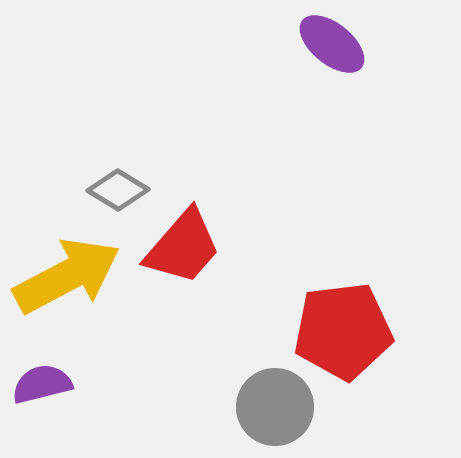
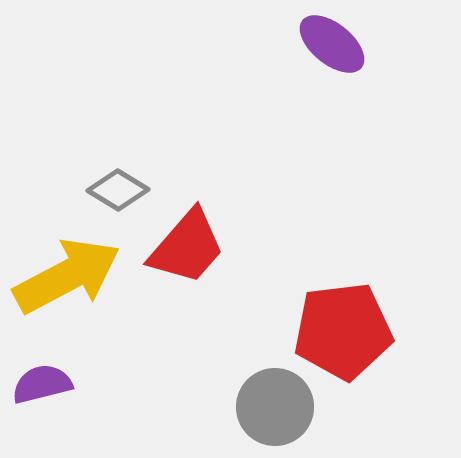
red trapezoid: moved 4 px right
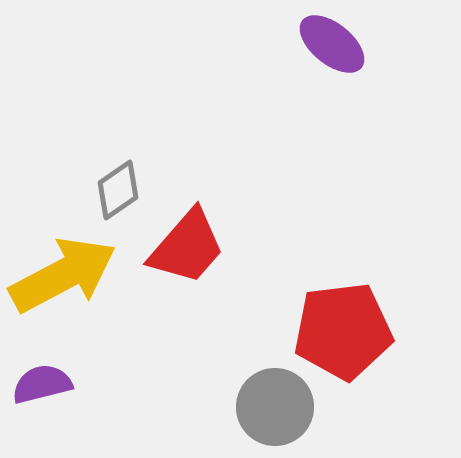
gray diamond: rotated 66 degrees counterclockwise
yellow arrow: moved 4 px left, 1 px up
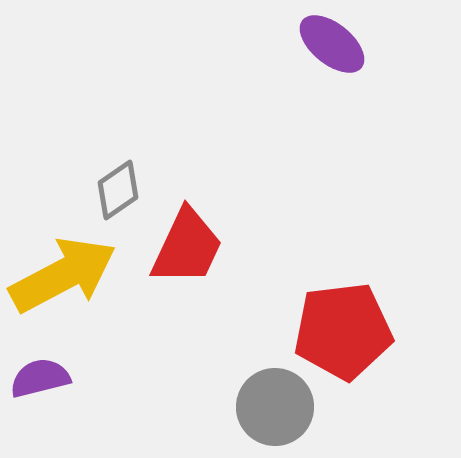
red trapezoid: rotated 16 degrees counterclockwise
purple semicircle: moved 2 px left, 6 px up
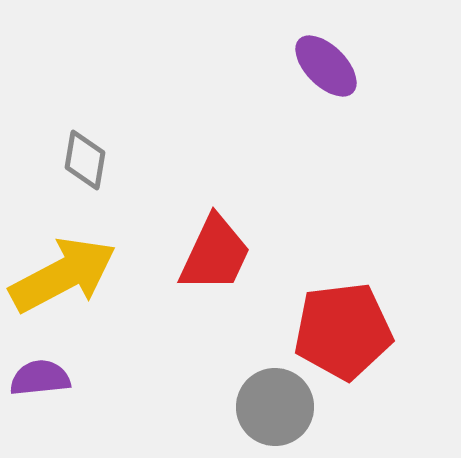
purple ellipse: moved 6 px left, 22 px down; rotated 6 degrees clockwise
gray diamond: moved 33 px left, 30 px up; rotated 46 degrees counterclockwise
red trapezoid: moved 28 px right, 7 px down
purple semicircle: rotated 8 degrees clockwise
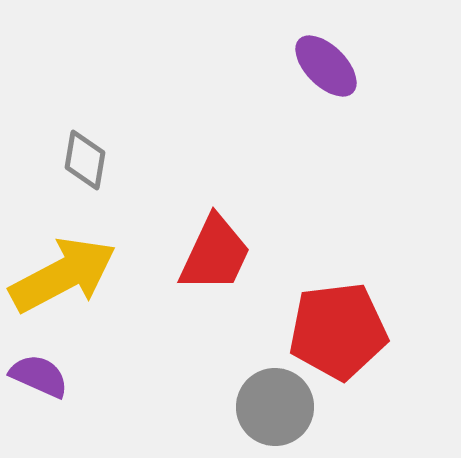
red pentagon: moved 5 px left
purple semicircle: moved 1 px left, 2 px up; rotated 30 degrees clockwise
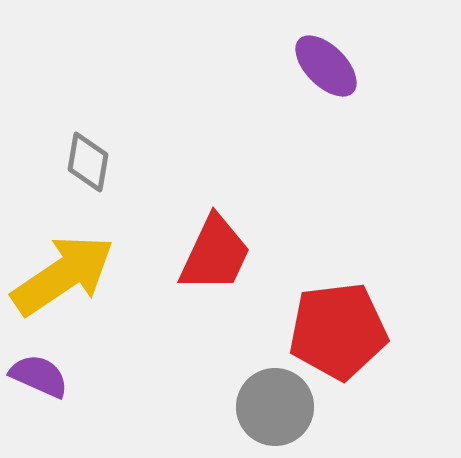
gray diamond: moved 3 px right, 2 px down
yellow arrow: rotated 6 degrees counterclockwise
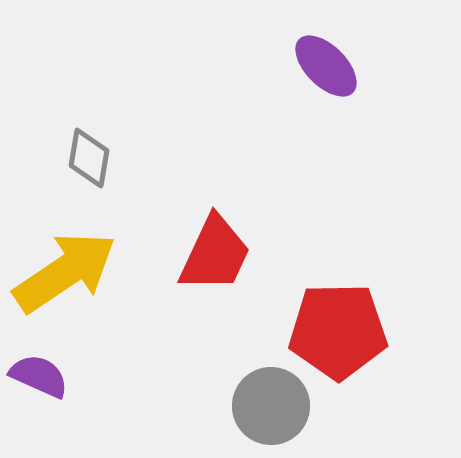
gray diamond: moved 1 px right, 4 px up
yellow arrow: moved 2 px right, 3 px up
red pentagon: rotated 6 degrees clockwise
gray circle: moved 4 px left, 1 px up
